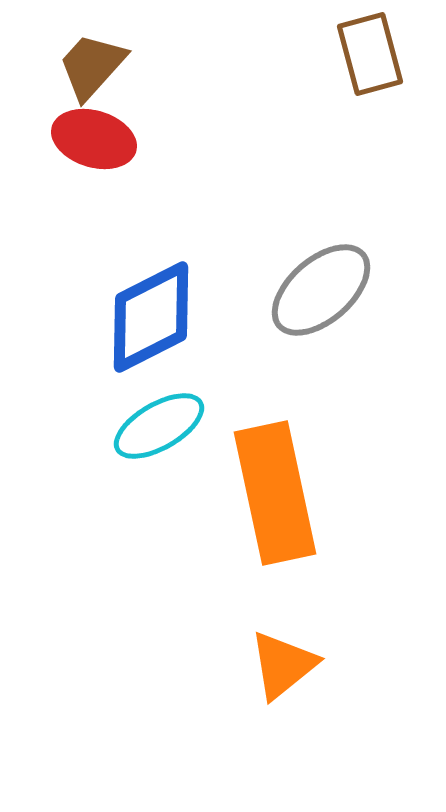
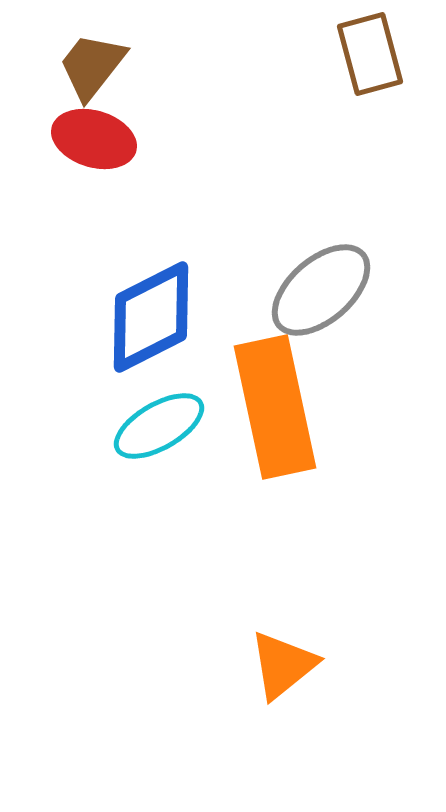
brown trapezoid: rotated 4 degrees counterclockwise
orange rectangle: moved 86 px up
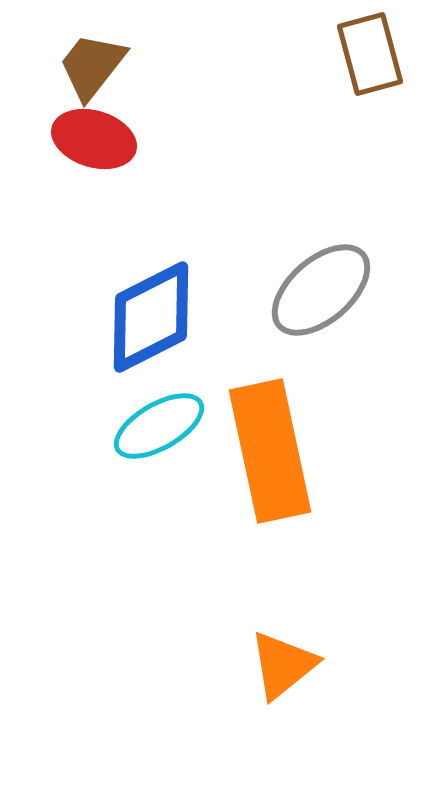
orange rectangle: moved 5 px left, 44 px down
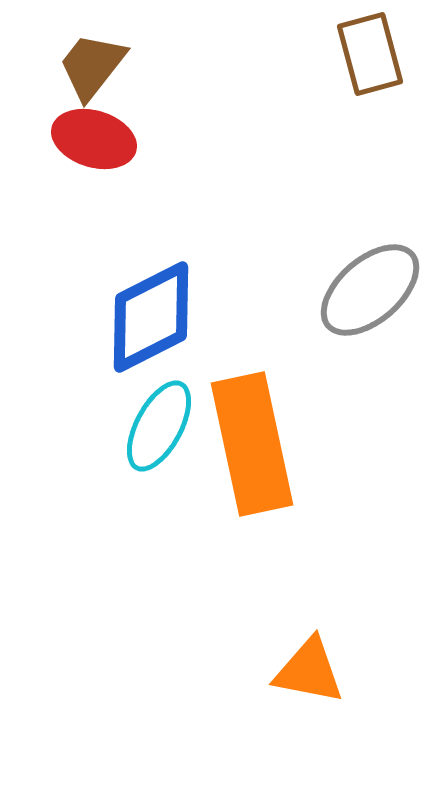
gray ellipse: moved 49 px right
cyan ellipse: rotated 32 degrees counterclockwise
orange rectangle: moved 18 px left, 7 px up
orange triangle: moved 26 px right, 6 px down; rotated 50 degrees clockwise
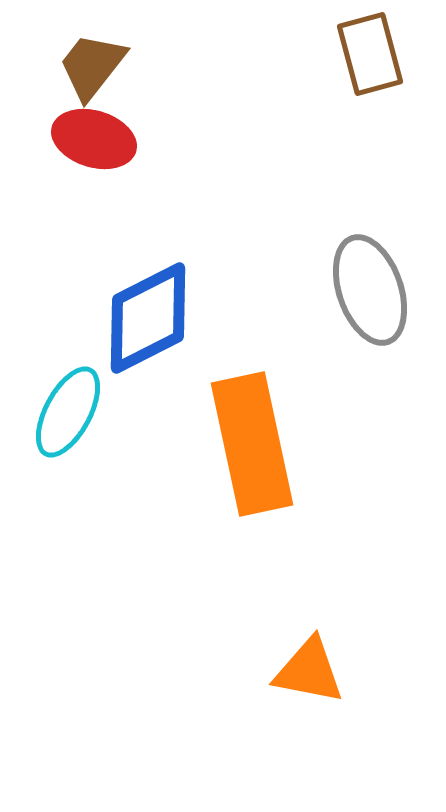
gray ellipse: rotated 68 degrees counterclockwise
blue diamond: moved 3 px left, 1 px down
cyan ellipse: moved 91 px left, 14 px up
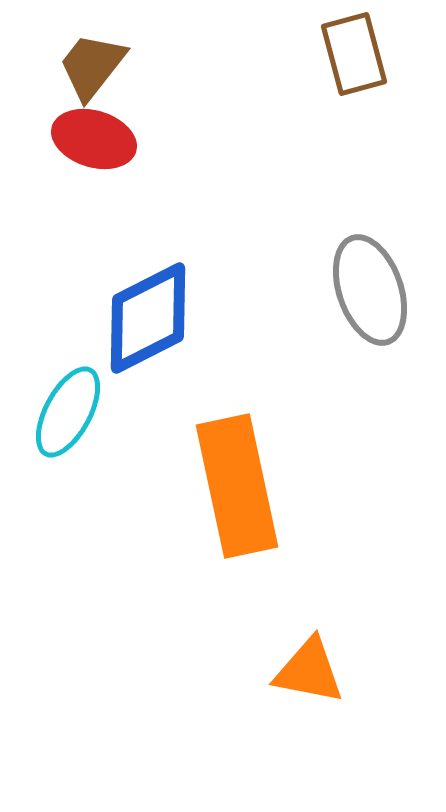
brown rectangle: moved 16 px left
orange rectangle: moved 15 px left, 42 px down
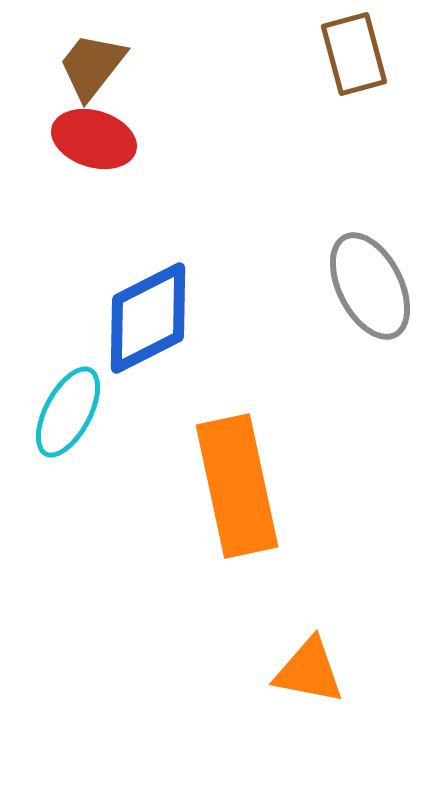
gray ellipse: moved 4 px up; rotated 8 degrees counterclockwise
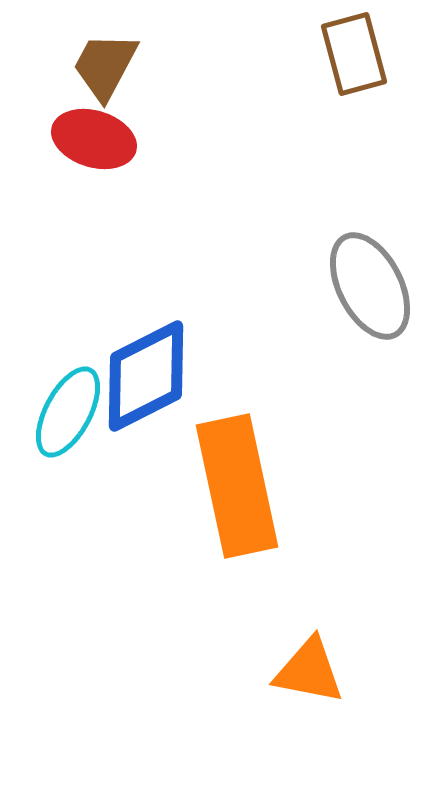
brown trapezoid: moved 13 px right; rotated 10 degrees counterclockwise
blue diamond: moved 2 px left, 58 px down
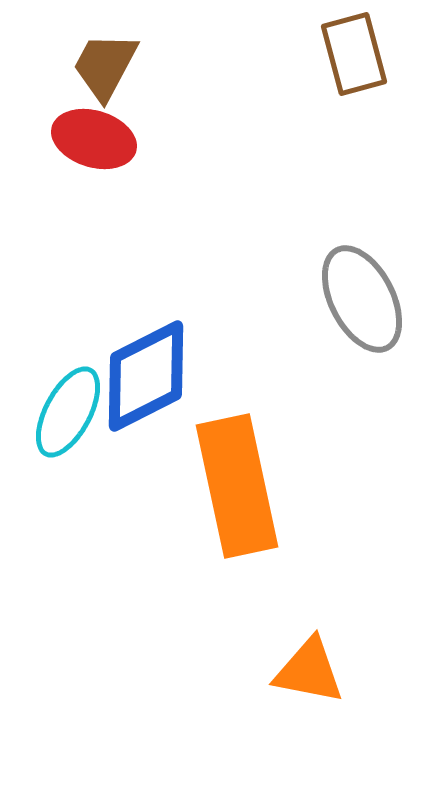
gray ellipse: moved 8 px left, 13 px down
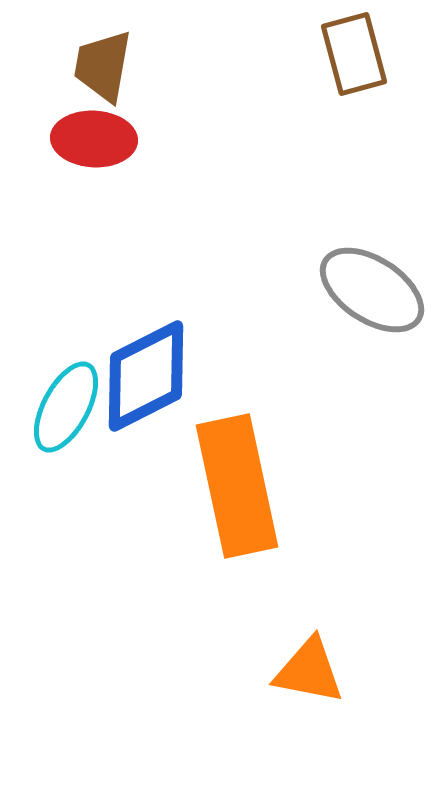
brown trapezoid: moved 2 px left; rotated 18 degrees counterclockwise
red ellipse: rotated 14 degrees counterclockwise
gray ellipse: moved 10 px right, 9 px up; rotated 30 degrees counterclockwise
cyan ellipse: moved 2 px left, 5 px up
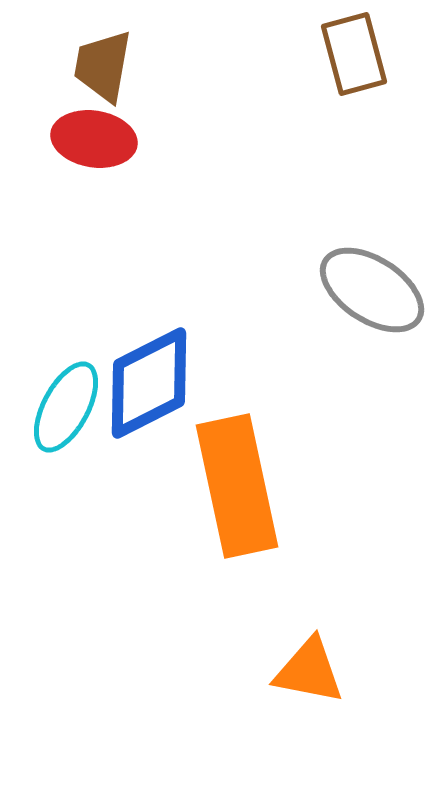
red ellipse: rotated 6 degrees clockwise
blue diamond: moved 3 px right, 7 px down
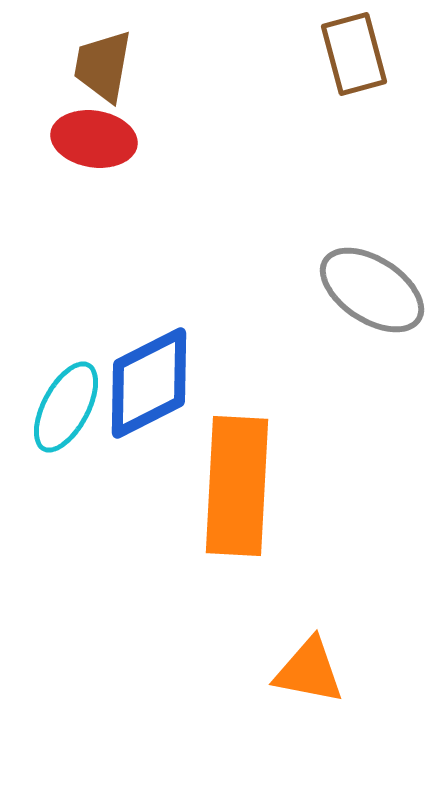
orange rectangle: rotated 15 degrees clockwise
